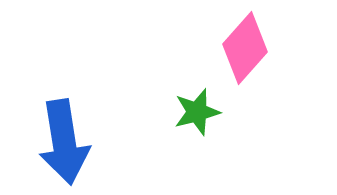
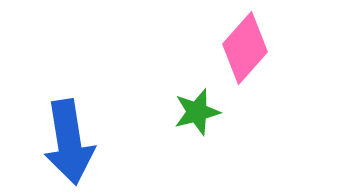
blue arrow: moved 5 px right
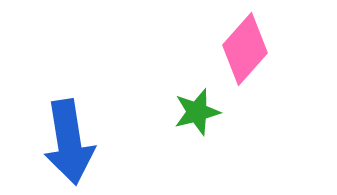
pink diamond: moved 1 px down
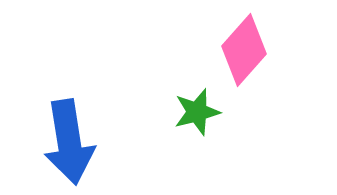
pink diamond: moved 1 px left, 1 px down
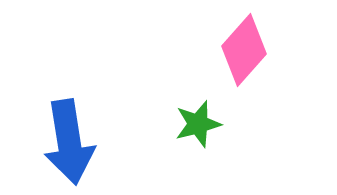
green star: moved 1 px right, 12 px down
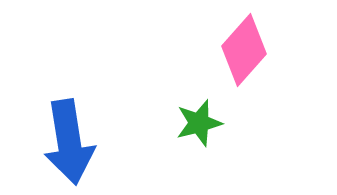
green star: moved 1 px right, 1 px up
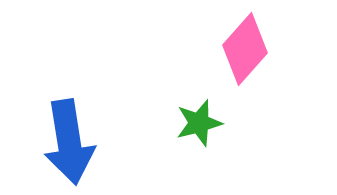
pink diamond: moved 1 px right, 1 px up
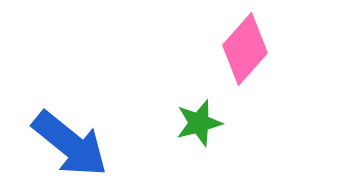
blue arrow: moved 1 px right, 2 px down; rotated 42 degrees counterclockwise
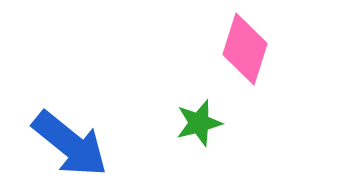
pink diamond: rotated 24 degrees counterclockwise
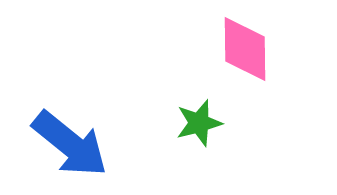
pink diamond: rotated 18 degrees counterclockwise
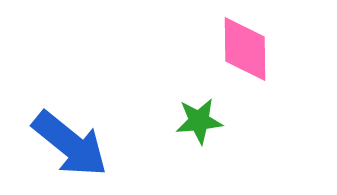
green star: moved 2 px up; rotated 9 degrees clockwise
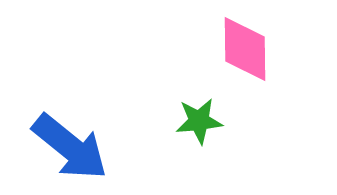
blue arrow: moved 3 px down
